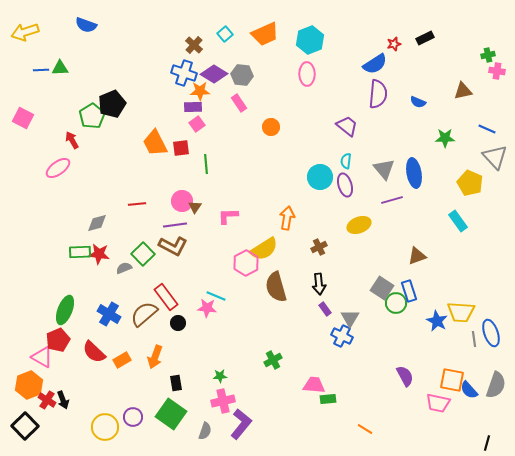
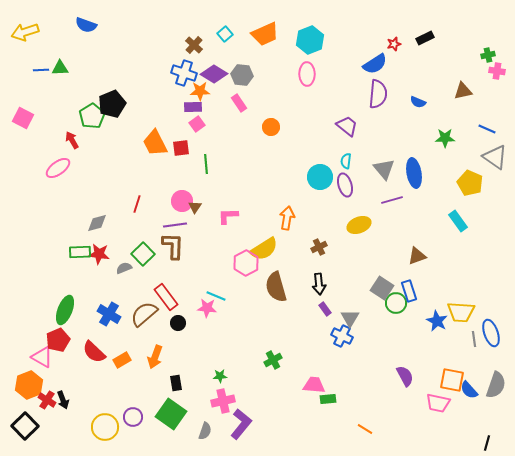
gray triangle at (495, 157): rotated 12 degrees counterclockwise
red line at (137, 204): rotated 66 degrees counterclockwise
brown L-shape at (173, 246): rotated 116 degrees counterclockwise
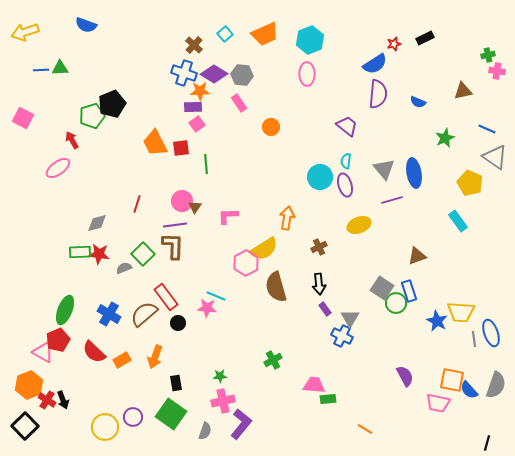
green pentagon at (92, 116): rotated 15 degrees clockwise
green star at (445, 138): rotated 24 degrees counterclockwise
pink triangle at (42, 357): moved 1 px right, 5 px up
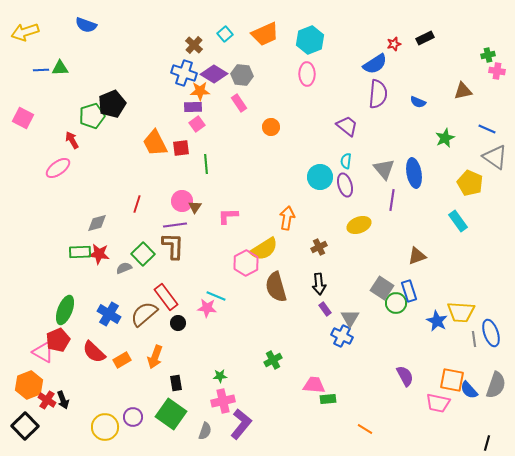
purple line at (392, 200): rotated 65 degrees counterclockwise
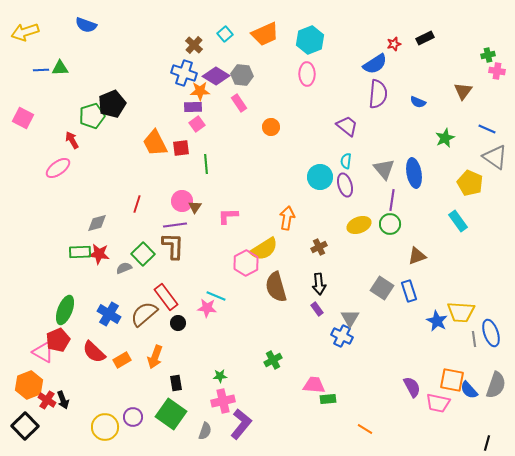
purple diamond at (214, 74): moved 2 px right, 2 px down
brown triangle at (463, 91): rotated 42 degrees counterclockwise
green circle at (396, 303): moved 6 px left, 79 px up
purple rectangle at (325, 309): moved 8 px left
purple semicircle at (405, 376): moved 7 px right, 11 px down
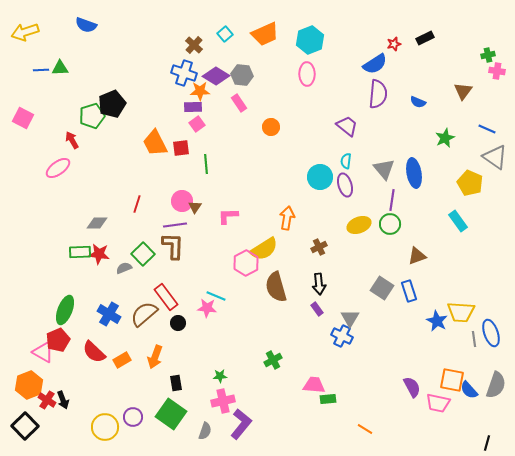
gray diamond at (97, 223): rotated 15 degrees clockwise
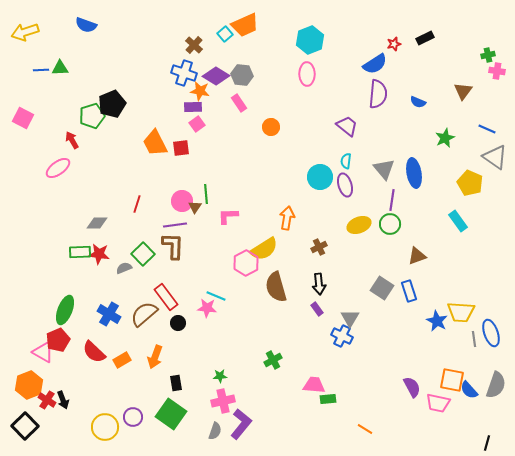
orange trapezoid at (265, 34): moved 20 px left, 9 px up
orange star at (200, 91): rotated 12 degrees clockwise
green line at (206, 164): moved 30 px down
gray semicircle at (205, 431): moved 10 px right
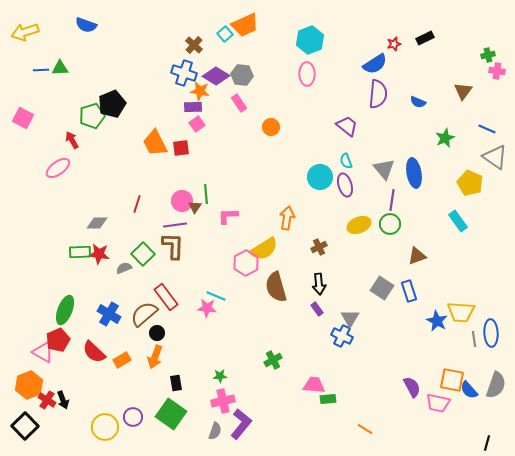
cyan semicircle at (346, 161): rotated 28 degrees counterclockwise
black circle at (178, 323): moved 21 px left, 10 px down
blue ellipse at (491, 333): rotated 16 degrees clockwise
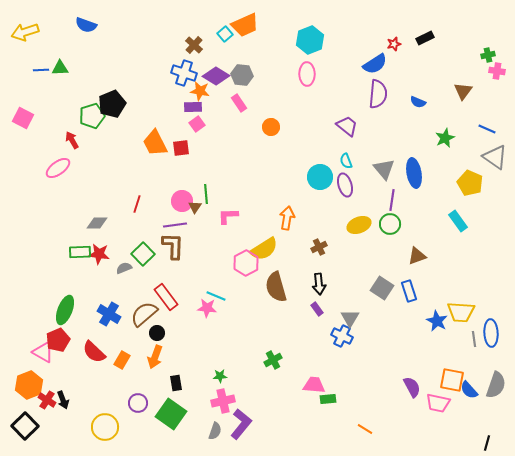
orange rectangle at (122, 360): rotated 30 degrees counterclockwise
purple circle at (133, 417): moved 5 px right, 14 px up
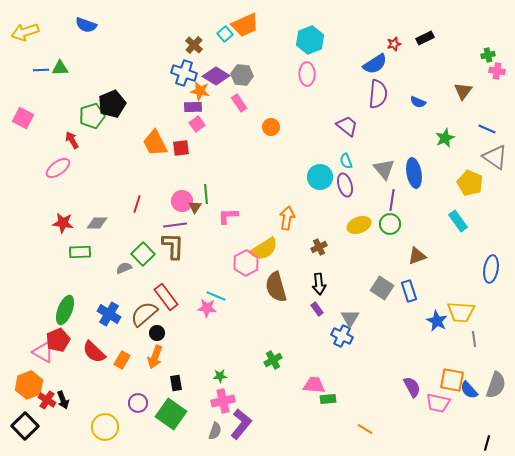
red star at (99, 254): moved 36 px left, 31 px up
blue ellipse at (491, 333): moved 64 px up; rotated 12 degrees clockwise
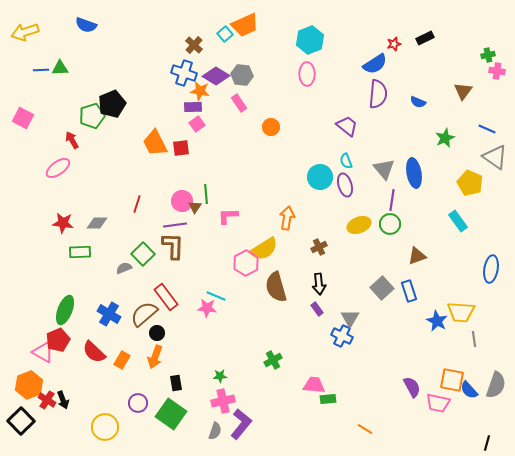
gray square at (382, 288): rotated 15 degrees clockwise
black square at (25, 426): moved 4 px left, 5 px up
